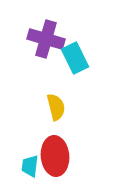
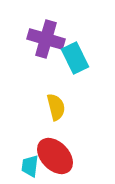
red ellipse: rotated 39 degrees counterclockwise
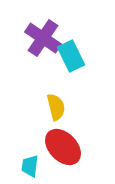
purple cross: moved 3 px left, 1 px up; rotated 18 degrees clockwise
cyan rectangle: moved 4 px left, 2 px up
red ellipse: moved 8 px right, 9 px up
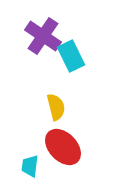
purple cross: moved 2 px up
